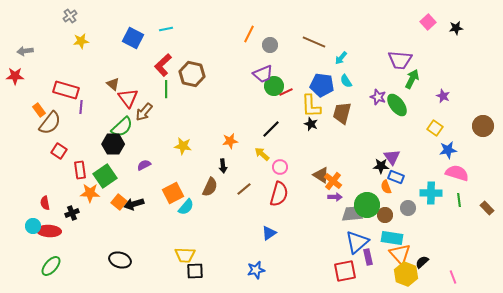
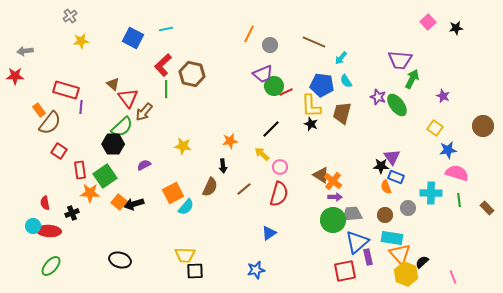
green circle at (367, 205): moved 34 px left, 15 px down
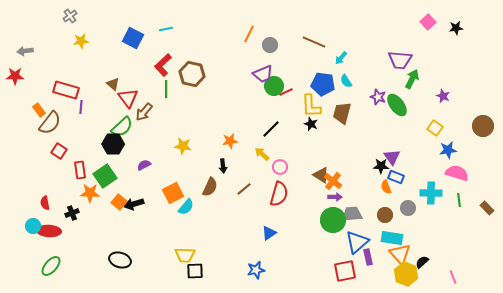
blue pentagon at (322, 85): moved 1 px right, 1 px up
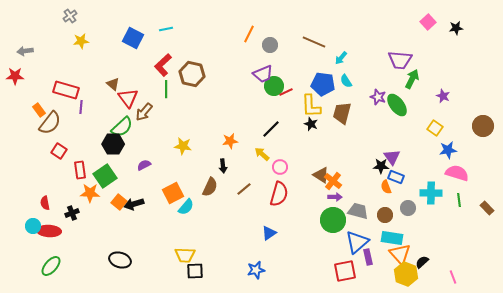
gray trapezoid at (352, 214): moved 6 px right, 3 px up; rotated 20 degrees clockwise
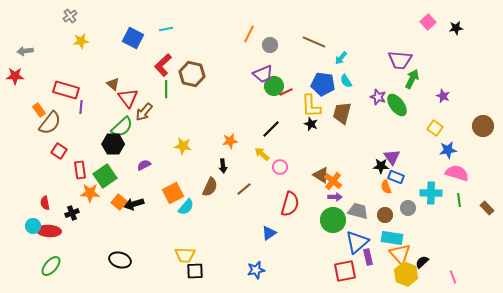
red semicircle at (279, 194): moved 11 px right, 10 px down
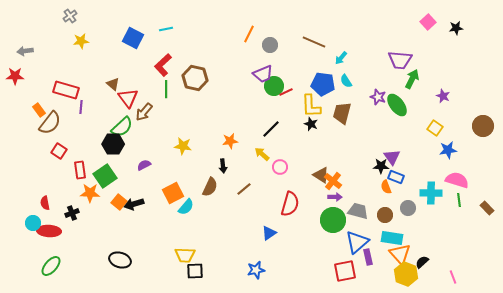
brown hexagon at (192, 74): moved 3 px right, 4 px down
pink semicircle at (457, 173): moved 7 px down
cyan circle at (33, 226): moved 3 px up
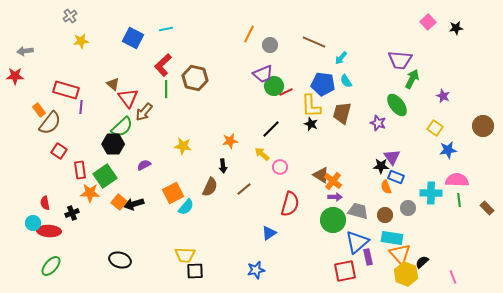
purple star at (378, 97): moved 26 px down
pink semicircle at (457, 180): rotated 15 degrees counterclockwise
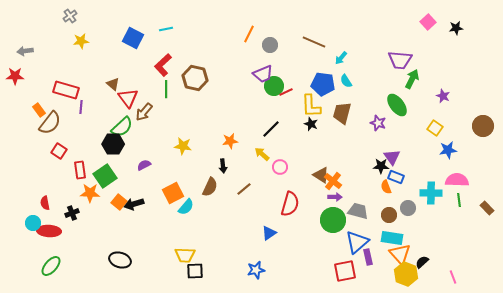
brown circle at (385, 215): moved 4 px right
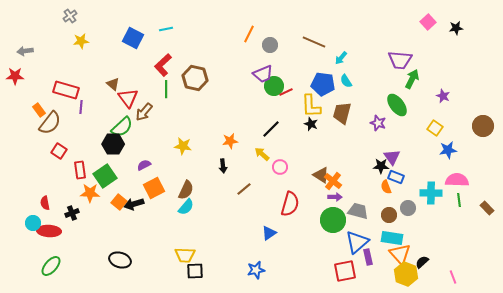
brown semicircle at (210, 187): moved 24 px left, 3 px down
orange square at (173, 193): moved 19 px left, 5 px up
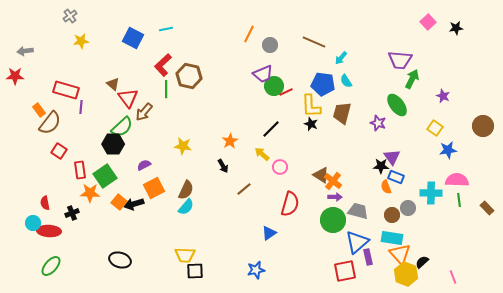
brown hexagon at (195, 78): moved 6 px left, 2 px up
orange star at (230, 141): rotated 21 degrees counterclockwise
black arrow at (223, 166): rotated 24 degrees counterclockwise
brown circle at (389, 215): moved 3 px right
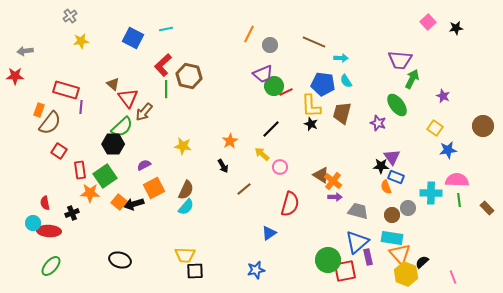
cyan arrow at (341, 58): rotated 128 degrees counterclockwise
orange rectangle at (39, 110): rotated 56 degrees clockwise
green circle at (333, 220): moved 5 px left, 40 px down
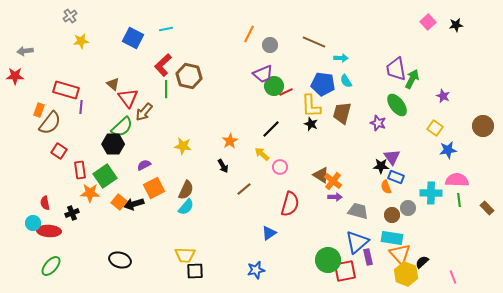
black star at (456, 28): moved 3 px up
purple trapezoid at (400, 60): moved 4 px left, 9 px down; rotated 75 degrees clockwise
